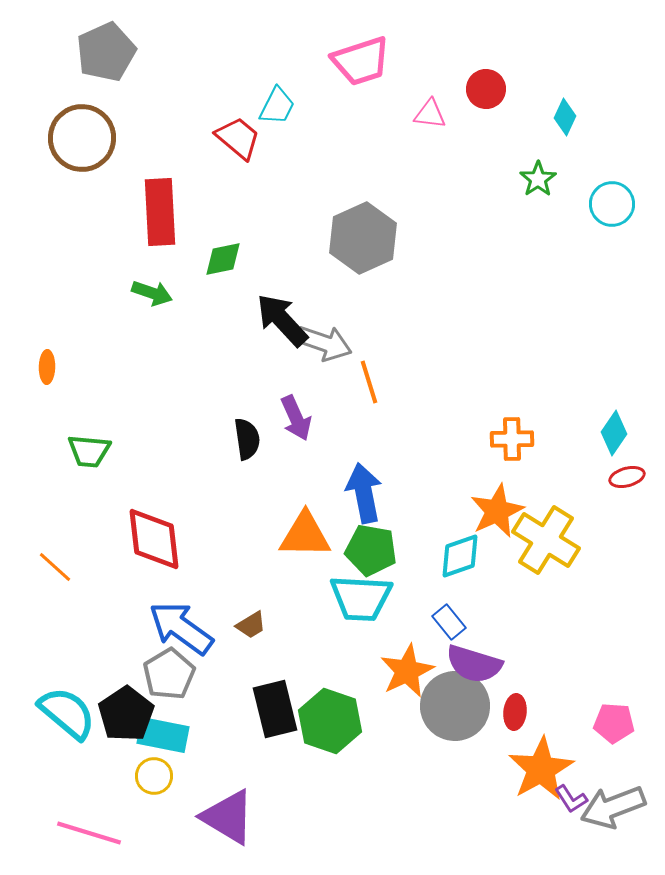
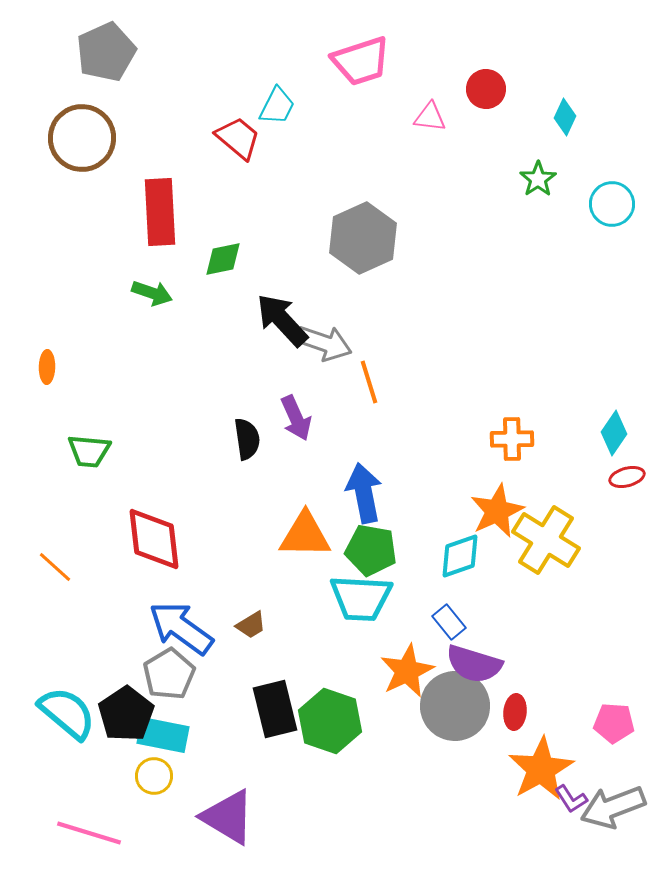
pink triangle at (430, 114): moved 3 px down
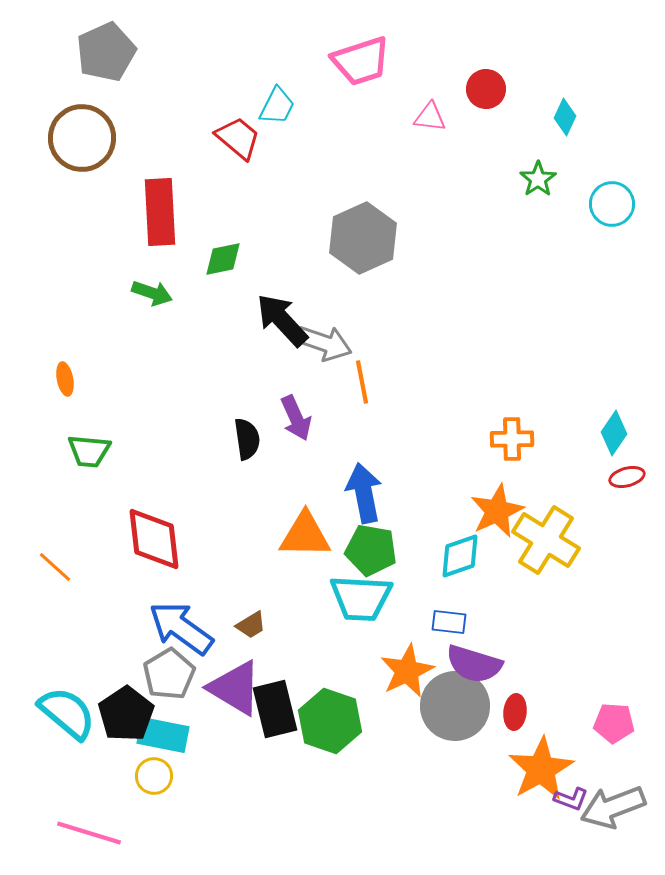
orange ellipse at (47, 367): moved 18 px right, 12 px down; rotated 12 degrees counterclockwise
orange line at (369, 382): moved 7 px left; rotated 6 degrees clockwise
blue rectangle at (449, 622): rotated 44 degrees counterclockwise
purple L-shape at (571, 799): rotated 36 degrees counterclockwise
purple triangle at (228, 817): moved 7 px right, 129 px up
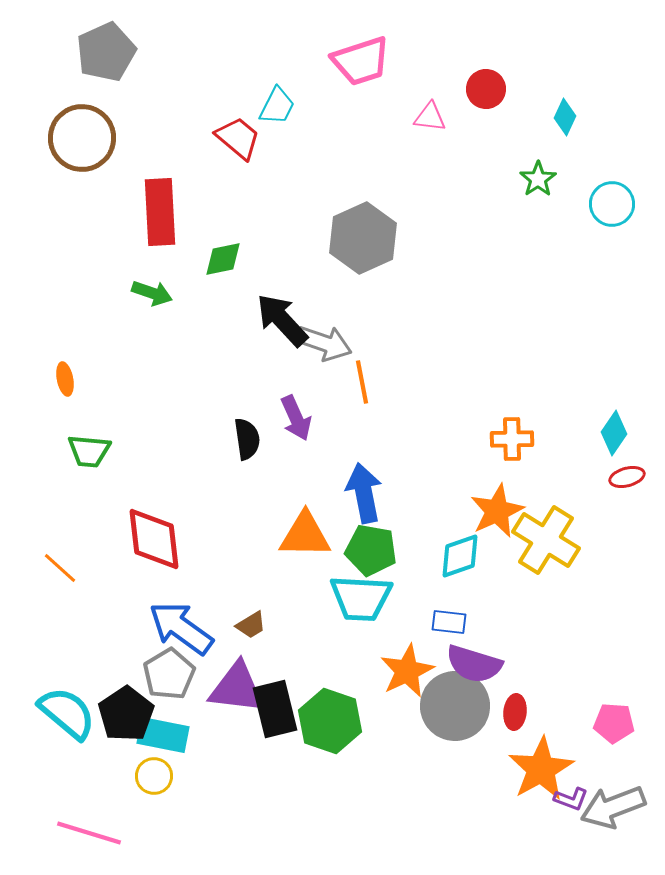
orange line at (55, 567): moved 5 px right, 1 px down
purple triangle at (235, 688): moved 2 px right; rotated 24 degrees counterclockwise
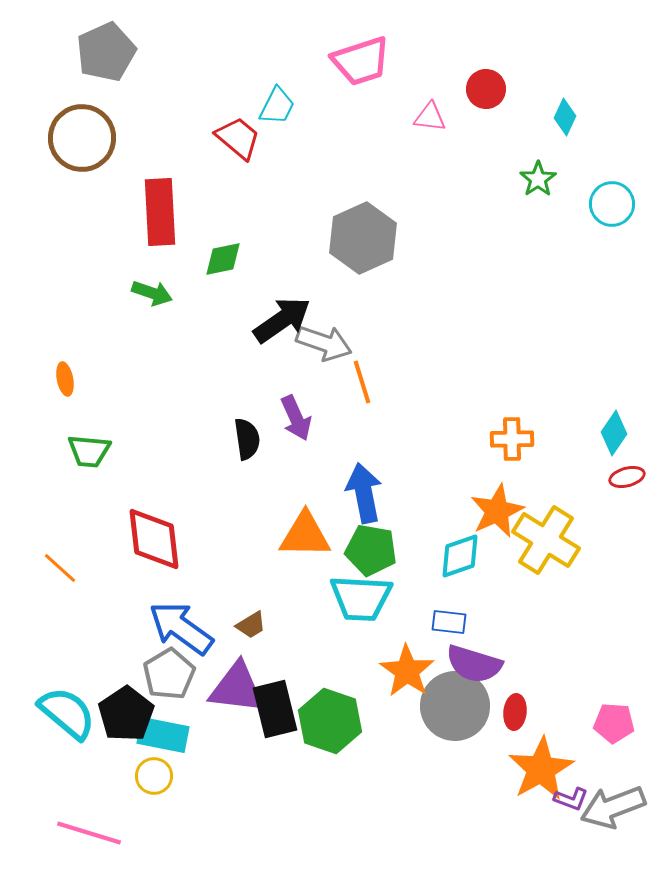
black arrow at (282, 320): rotated 98 degrees clockwise
orange line at (362, 382): rotated 6 degrees counterclockwise
orange star at (407, 671): rotated 12 degrees counterclockwise
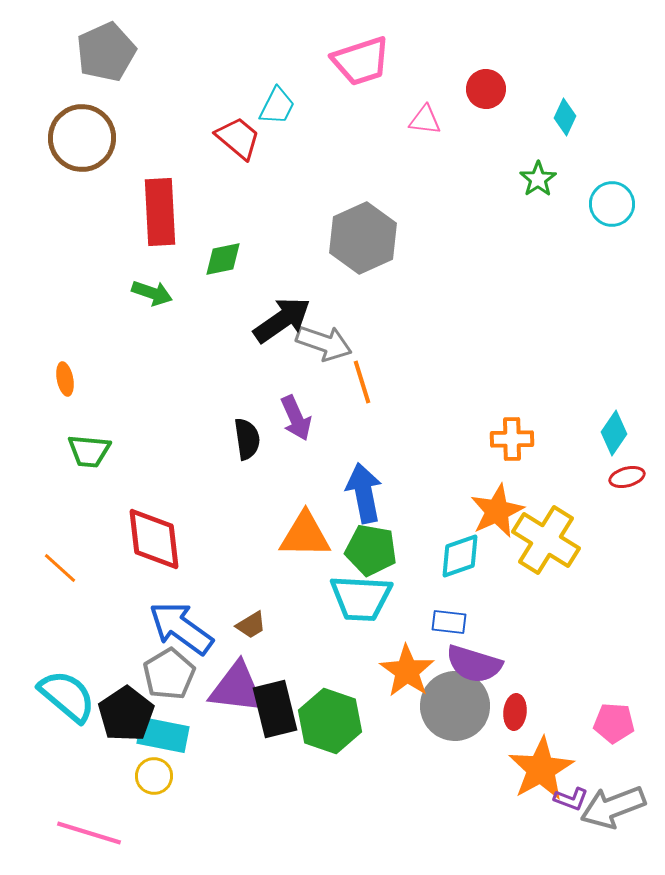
pink triangle at (430, 117): moved 5 px left, 3 px down
cyan semicircle at (67, 713): moved 17 px up
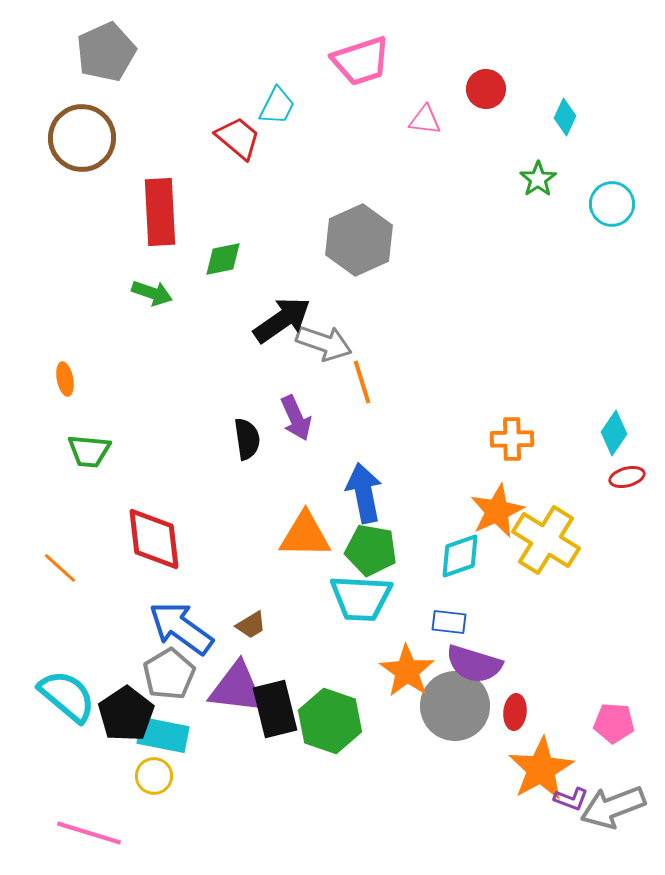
gray hexagon at (363, 238): moved 4 px left, 2 px down
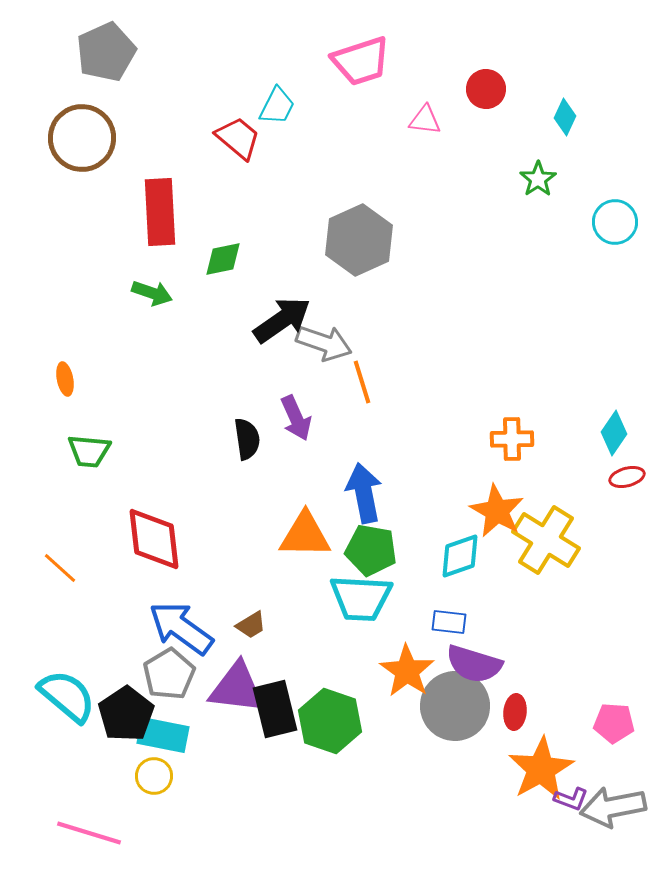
cyan circle at (612, 204): moved 3 px right, 18 px down
orange star at (497, 511): rotated 18 degrees counterclockwise
gray arrow at (613, 807): rotated 10 degrees clockwise
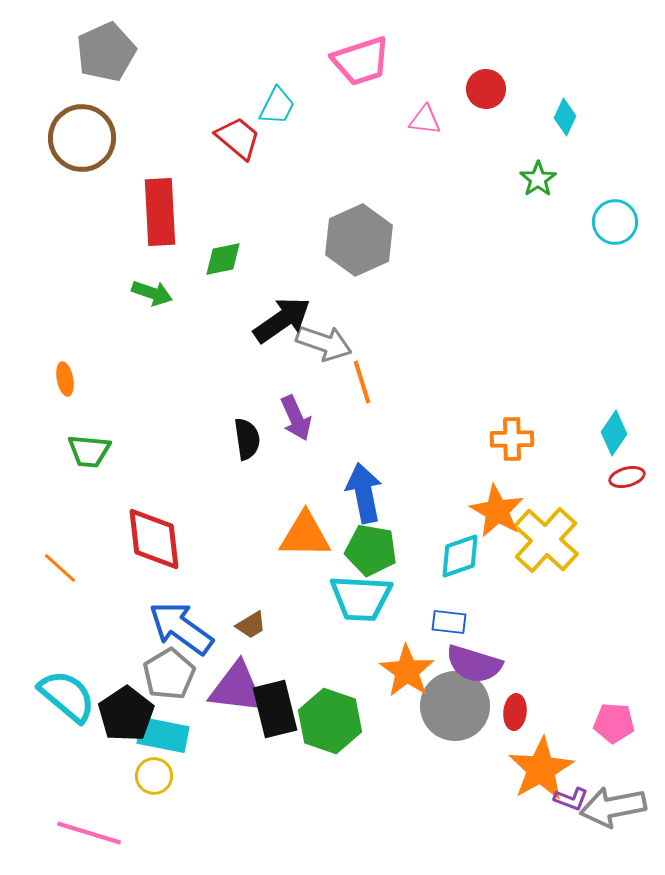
yellow cross at (546, 540): rotated 10 degrees clockwise
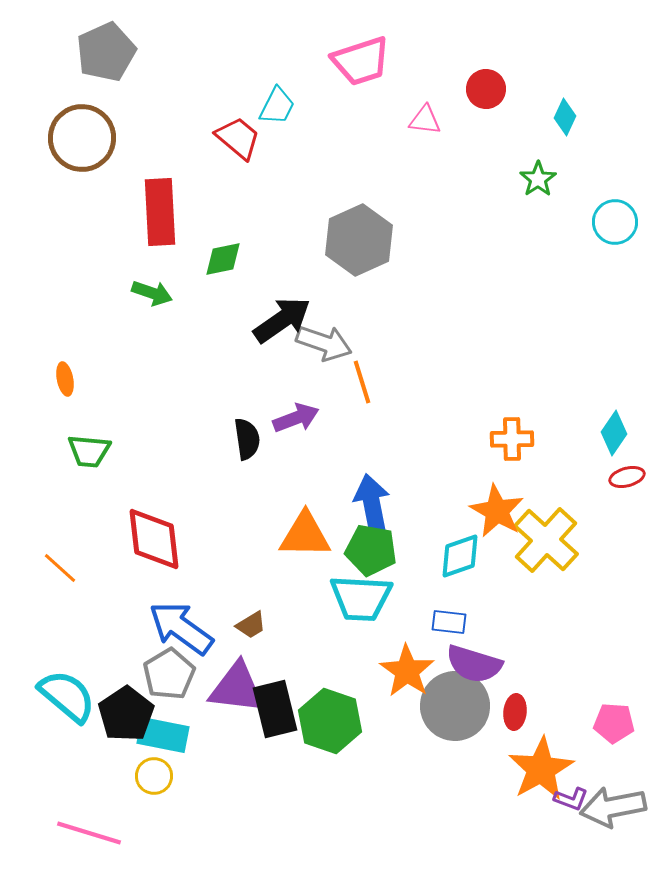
purple arrow at (296, 418): rotated 87 degrees counterclockwise
blue arrow at (364, 493): moved 8 px right, 11 px down
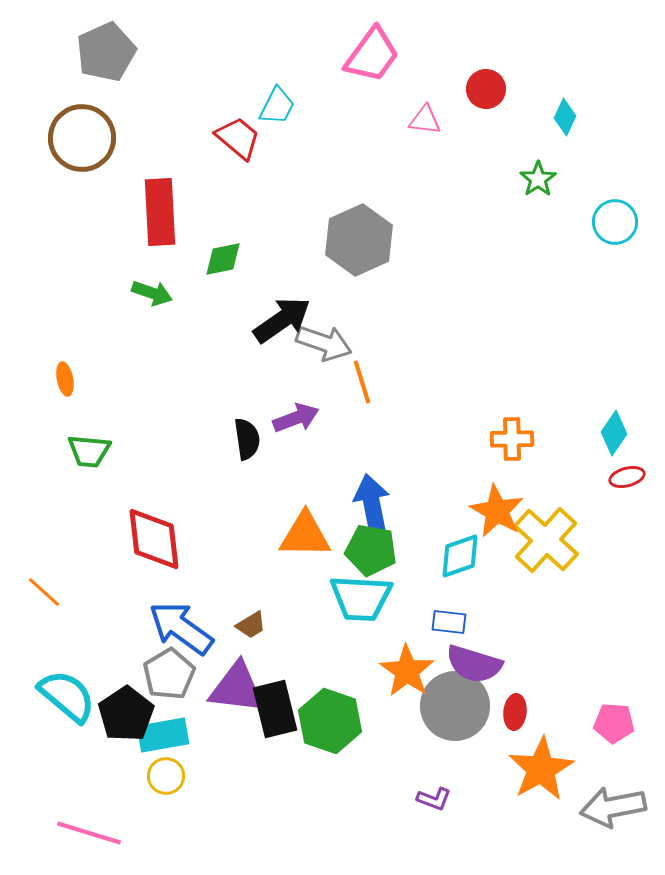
pink trapezoid at (361, 61): moved 11 px right, 6 px up; rotated 36 degrees counterclockwise
orange line at (60, 568): moved 16 px left, 24 px down
cyan rectangle at (163, 735): rotated 21 degrees counterclockwise
yellow circle at (154, 776): moved 12 px right
purple L-shape at (571, 799): moved 137 px left
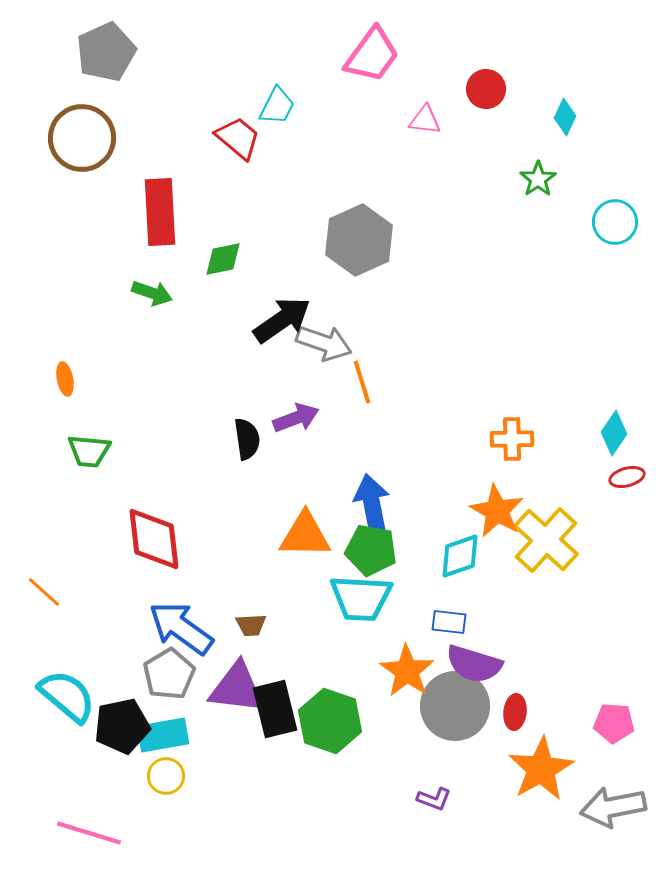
brown trapezoid at (251, 625): rotated 28 degrees clockwise
black pentagon at (126, 714): moved 4 px left, 12 px down; rotated 22 degrees clockwise
